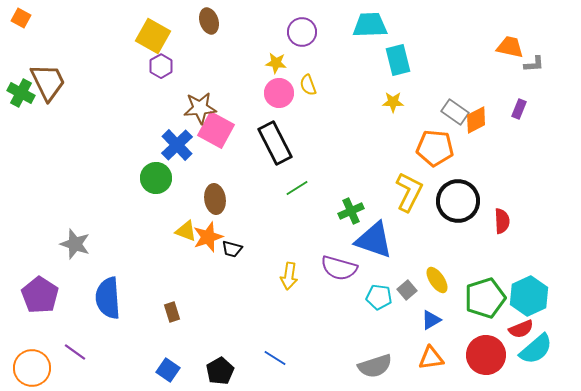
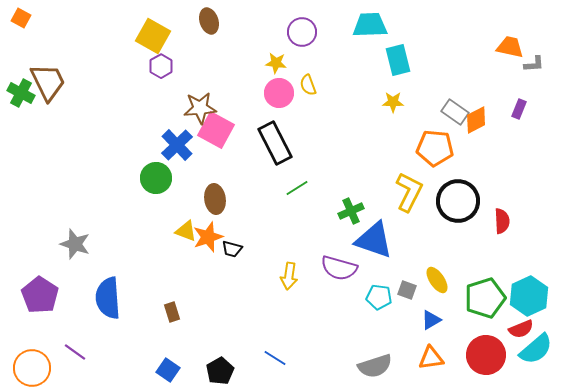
gray square at (407, 290): rotated 30 degrees counterclockwise
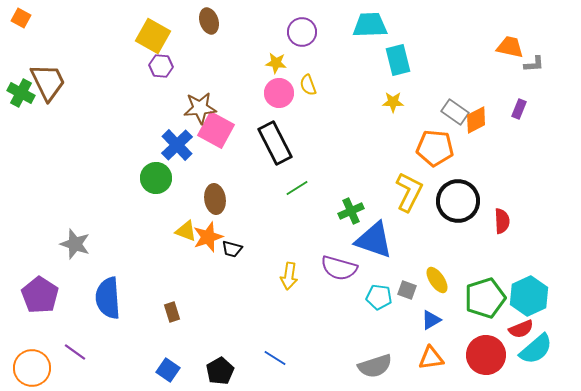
purple hexagon at (161, 66): rotated 25 degrees counterclockwise
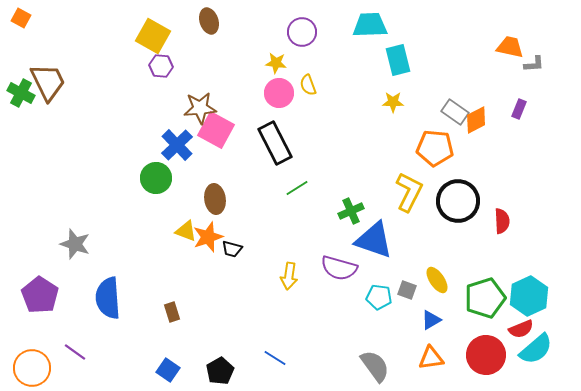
gray semicircle at (375, 366): rotated 108 degrees counterclockwise
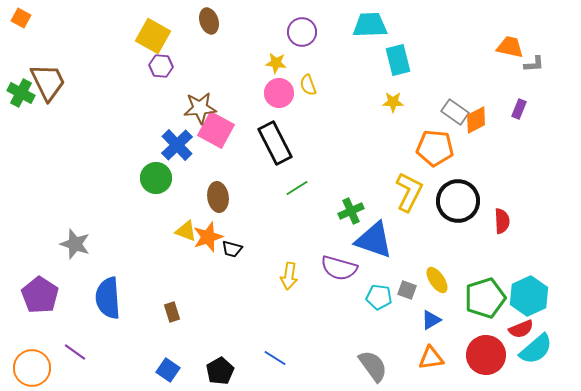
brown ellipse at (215, 199): moved 3 px right, 2 px up
gray semicircle at (375, 366): moved 2 px left
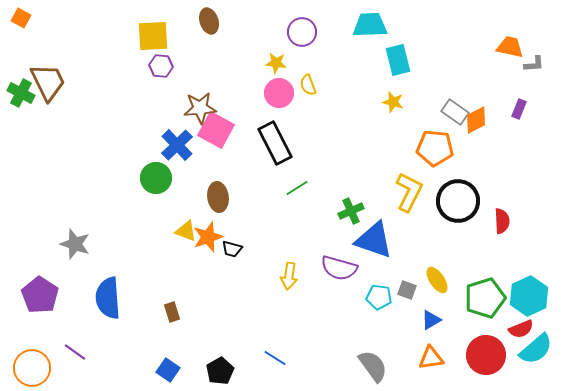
yellow square at (153, 36): rotated 32 degrees counterclockwise
yellow star at (393, 102): rotated 15 degrees clockwise
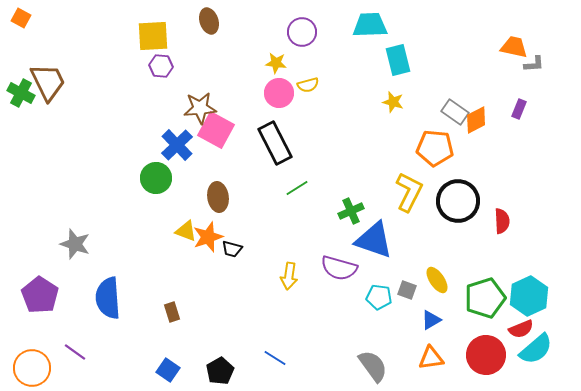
orange trapezoid at (510, 47): moved 4 px right
yellow semicircle at (308, 85): rotated 85 degrees counterclockwise
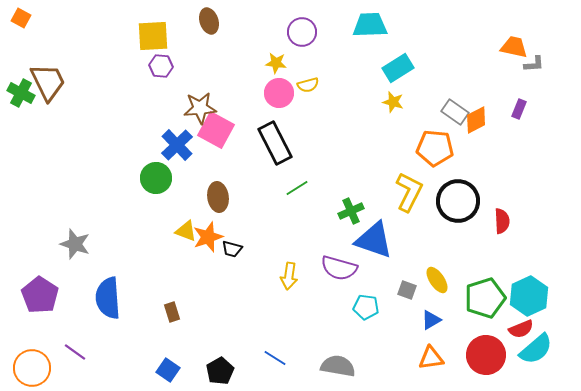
cyan rectangle at (398, 60): moved 8 px down; rotated 72 degrees clockwise
cyan pentagon at (379, 297): moved 13 px left, 10 px down
gray semicircle at (373, 366): moved 35 px left; rotated 44 degrees counterclockwise
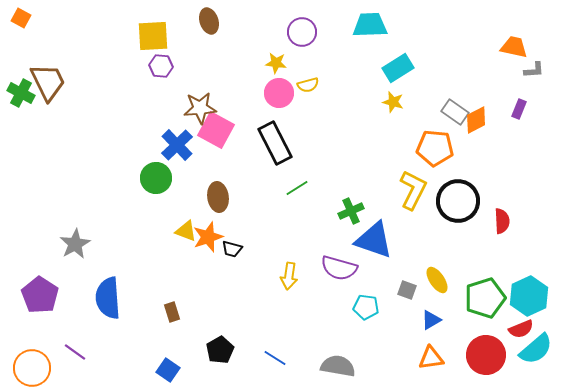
gray L-shape at (534, 64): moved 6 px down
yellow L-shape at (409, 192): moved 4 px right, 2 px up
gray star at (75, 244): rotated 24 degrees clockwise
black pentagon at (220, 371): moved 21 px up
